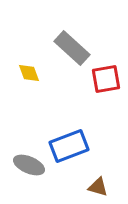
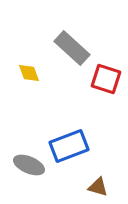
red square: rotated 28 degrees clockwise
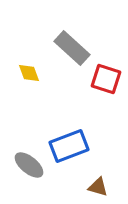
gray ellipse: rotated 16 degrees clockwise
